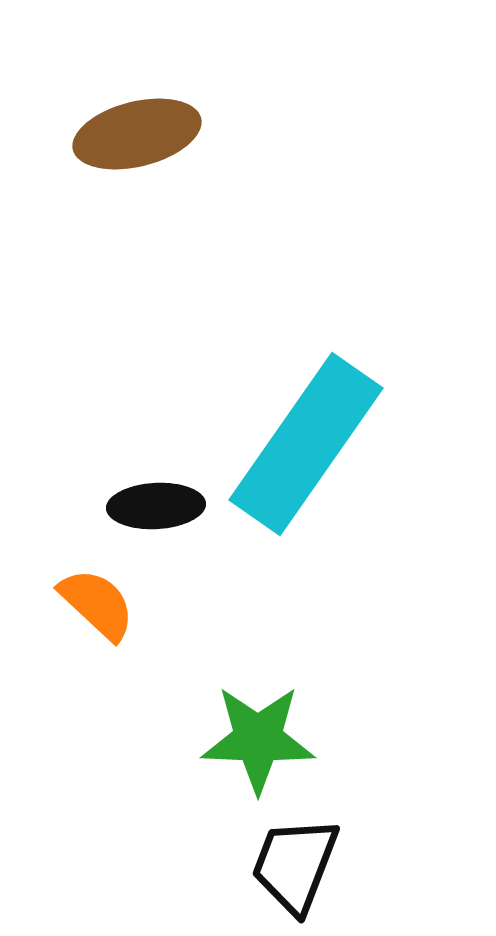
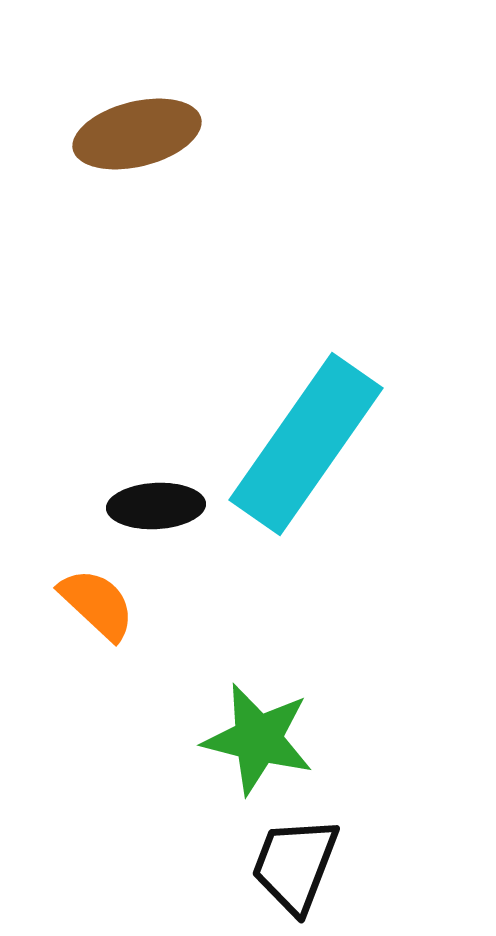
green star: rotated 12 degrees clockwise
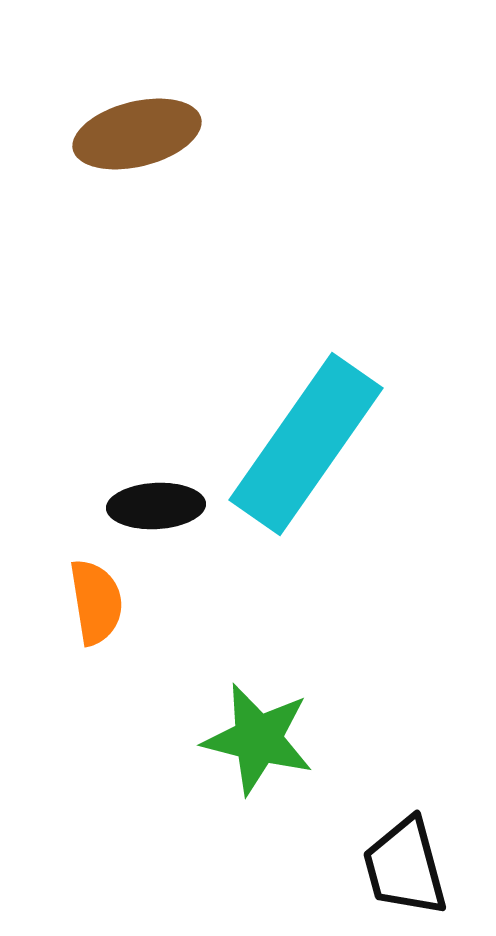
orange semicircle: moved 1 px left, 2 px up; rotated 38 degrees clockwise
black trapezoid: moved 110 px right, 2 px down; rotated 36 degrees counterclockwise
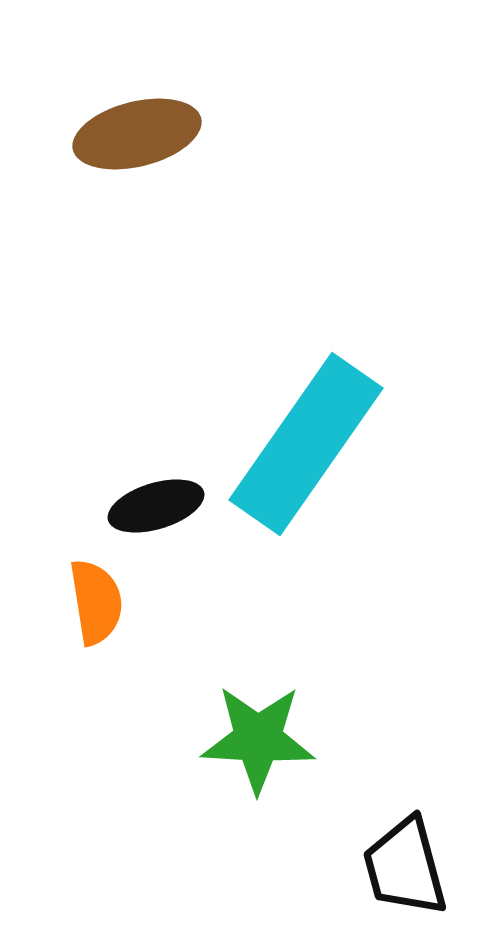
black ellipse: rotated 14 degrees counterclockwise
green star: rotated 11 degrees counterclockwise
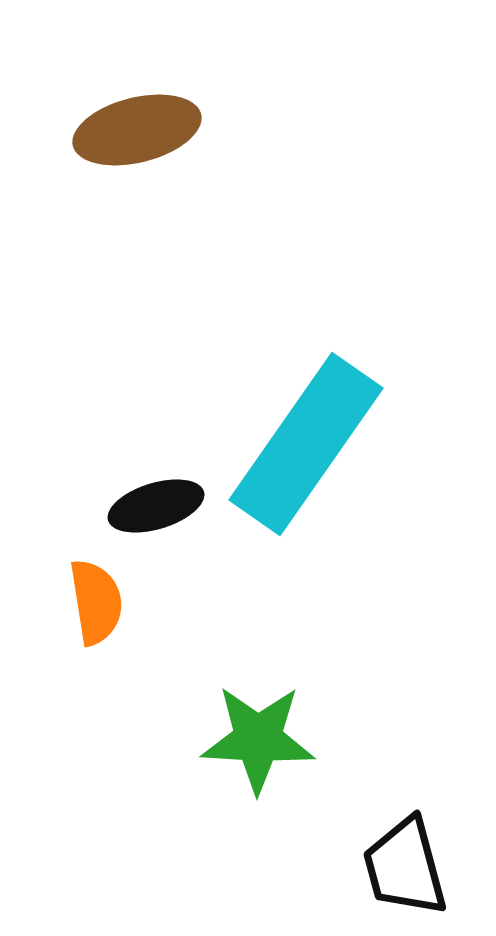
brown ellipse: moved 4 px up
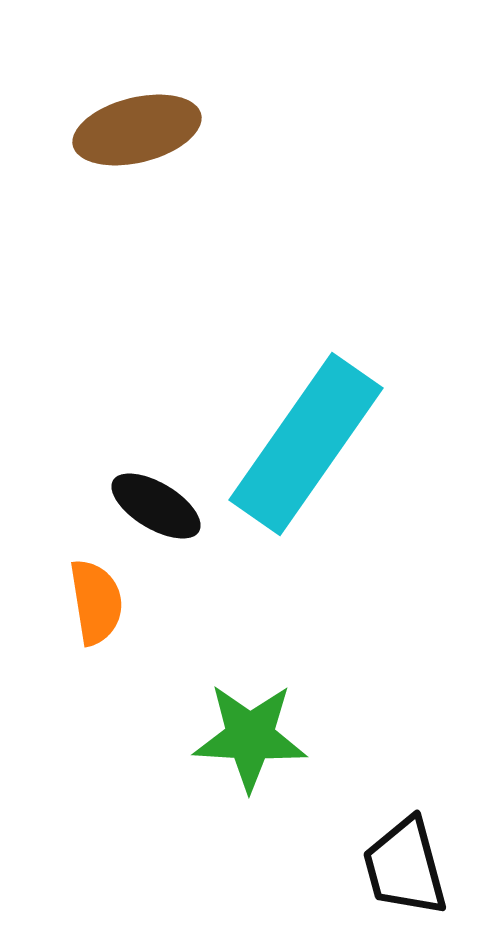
black ellipse: rotated 48 degrees clockwise
green star: moved 8 px left, 2 px up
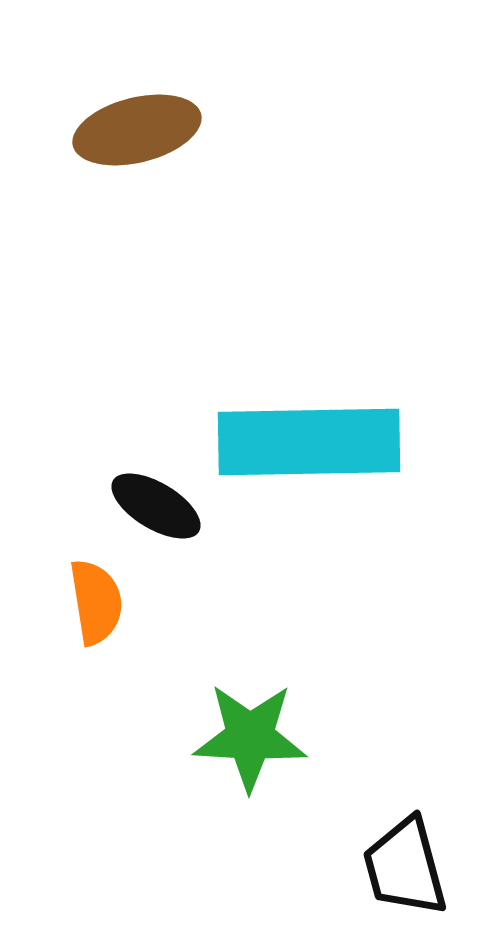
cyan rectangle: moved 3 px right, 2 px up; rotated 54 degrees clockwise
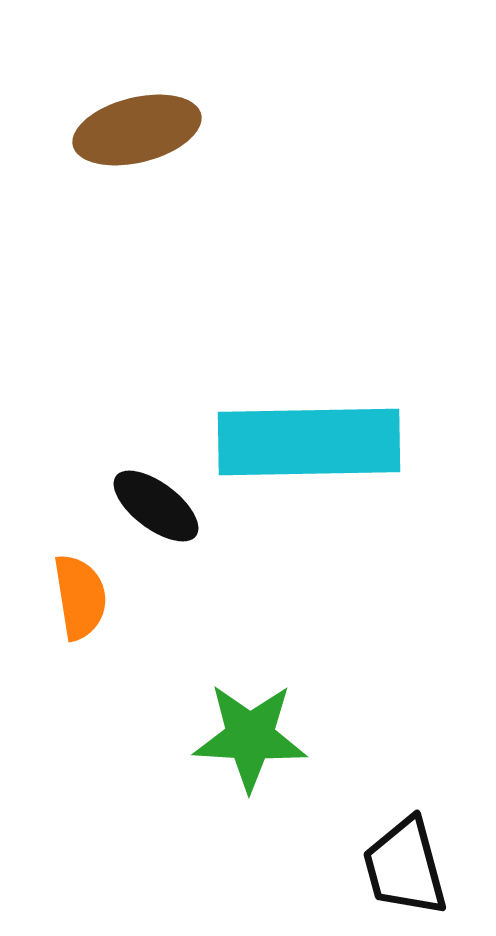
black ellipse: rotated 6 degrees clockwise
orange semicircle: moved 16 px left, 5 px up
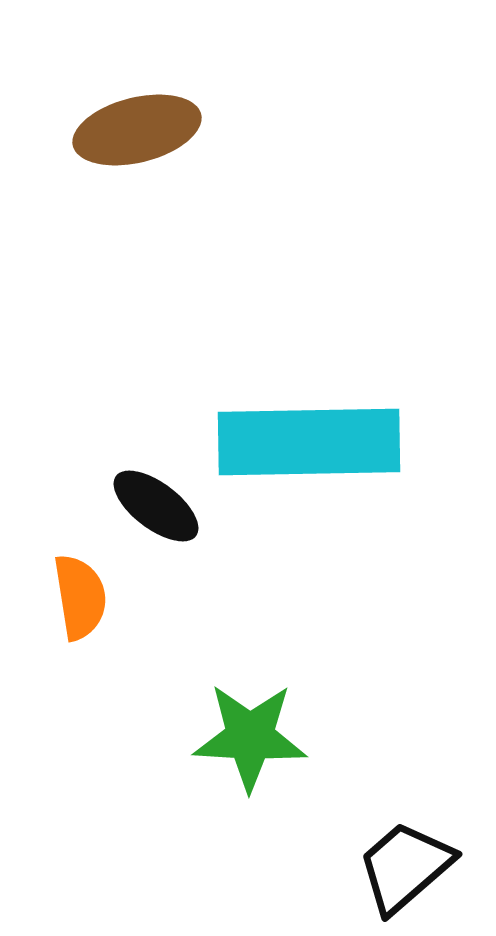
black trapezoid: rotated 64 degrees clockwise
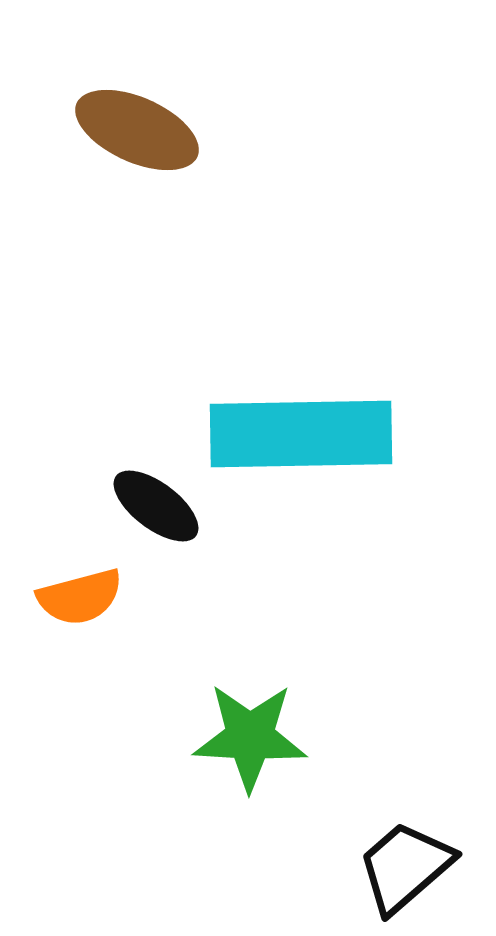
brown ellipse: rotated 38 degrees clockwise
cyan rectangle: moved 8 px left, 8 px up
orange semicircle: rotated 84 degrees clockwise
